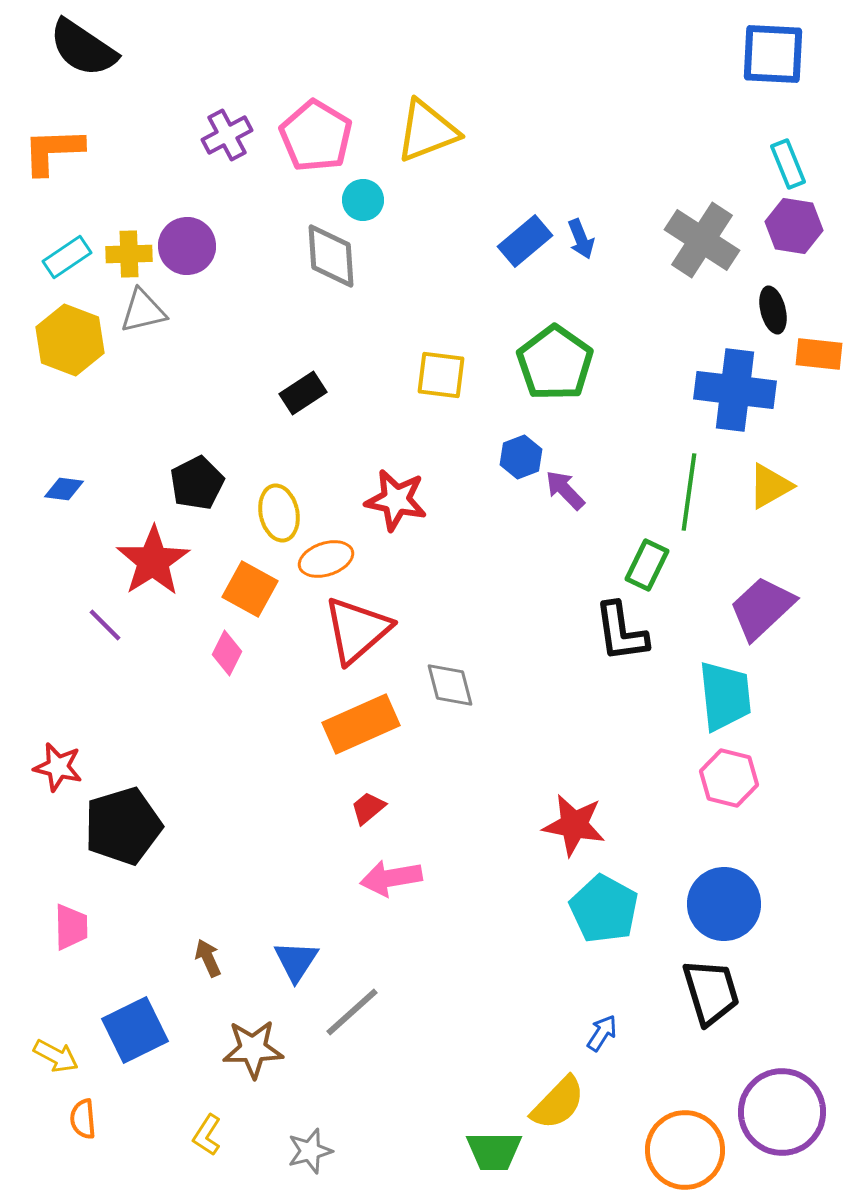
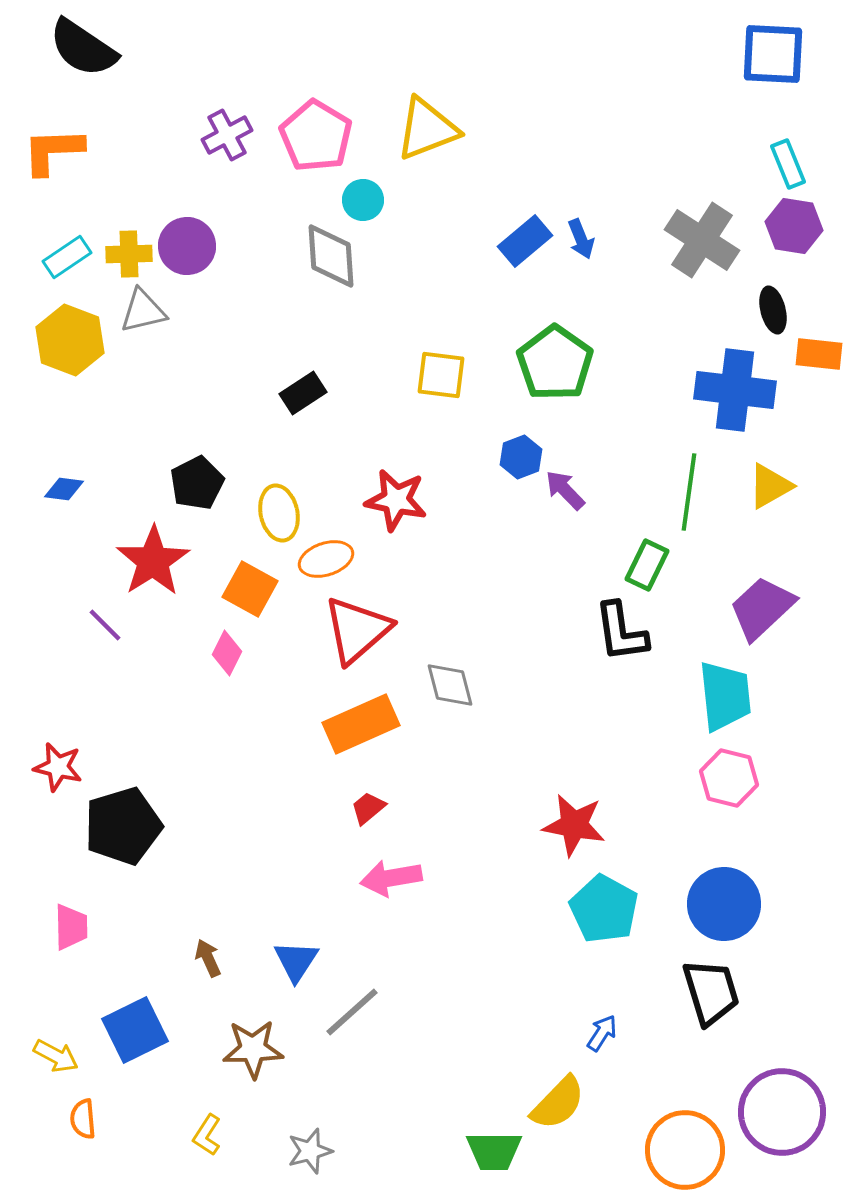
yellow triangle at (427, 131): moved 2 px up
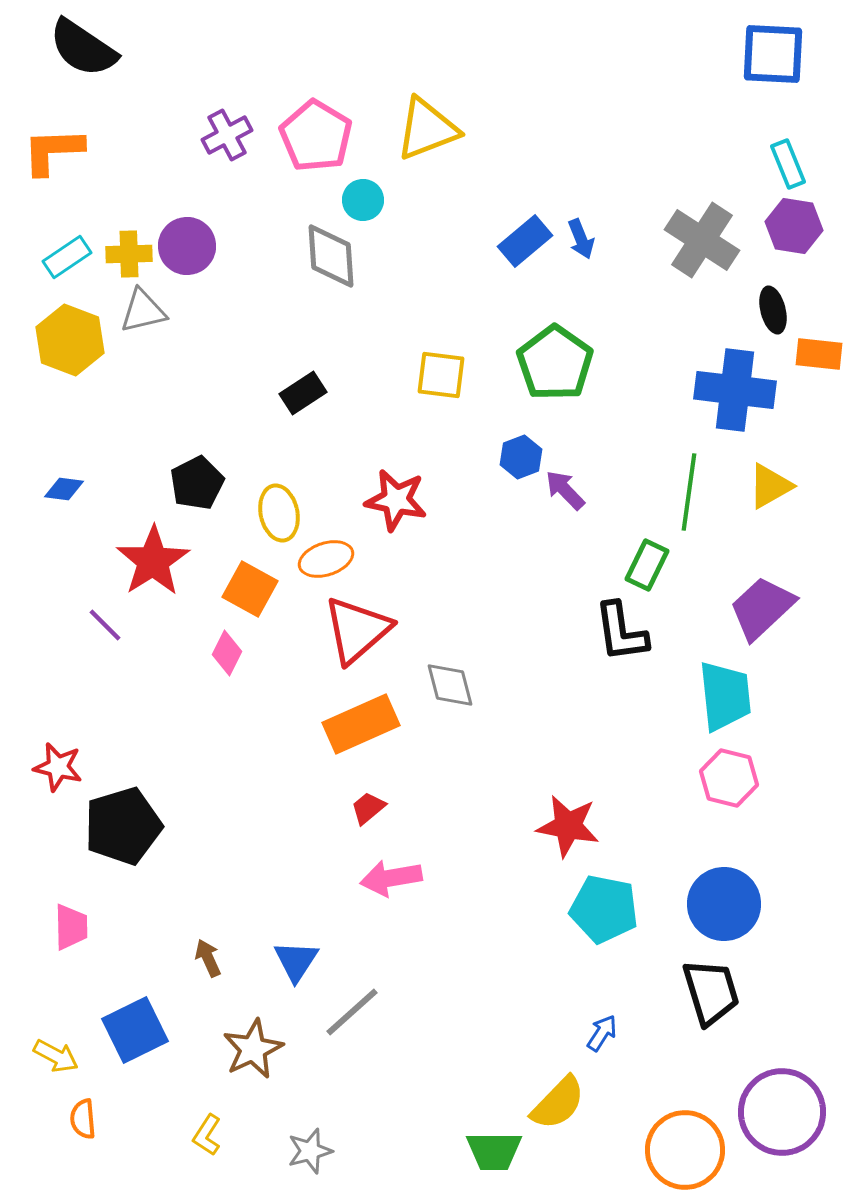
red star at (574, 825): moved 6 px left, 1 px down
cyan pentagon at (604, 909): rotated 18 degrees counterclockwise
brown star at (253, 1049): rotated 24 degrees counterclockwise
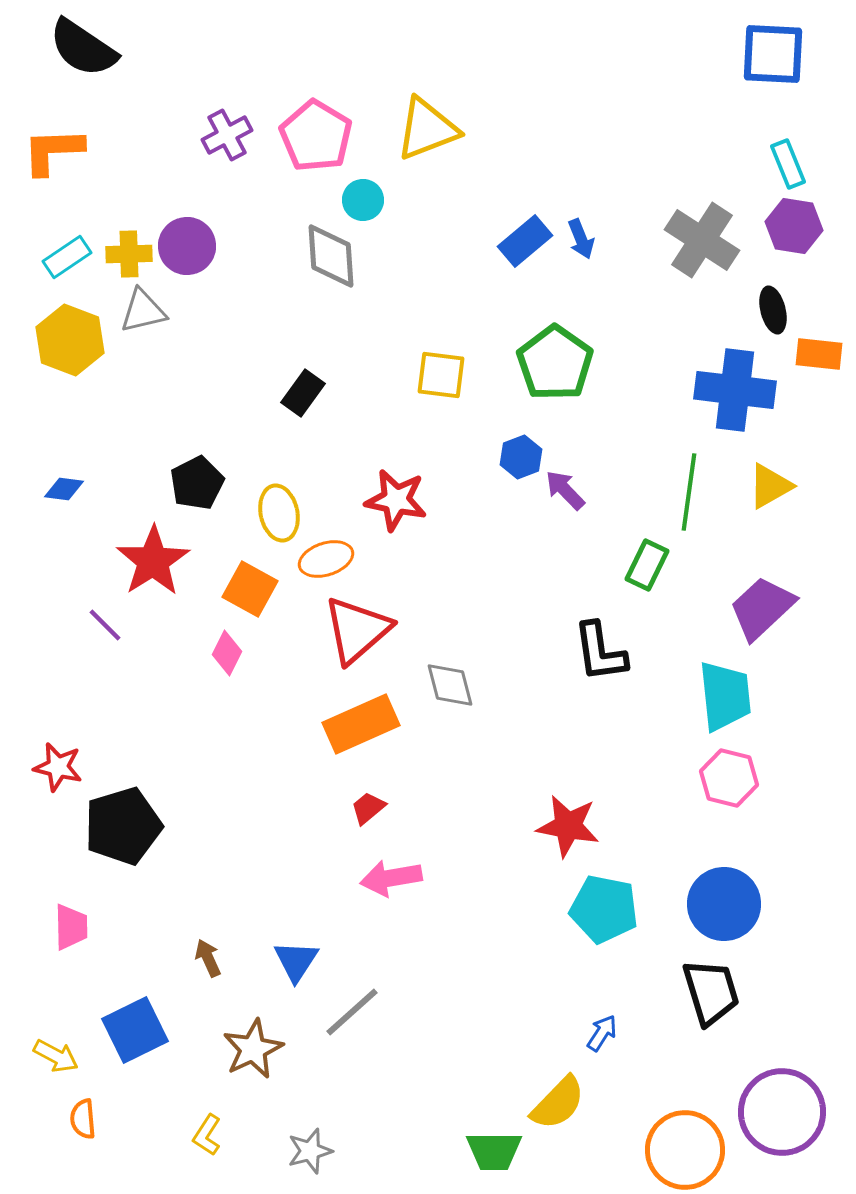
black rectangle at (303, 393): rotated 21 degrees counterclockwise
black L-shape at (621, 632): moved 21 px left, 20 px down
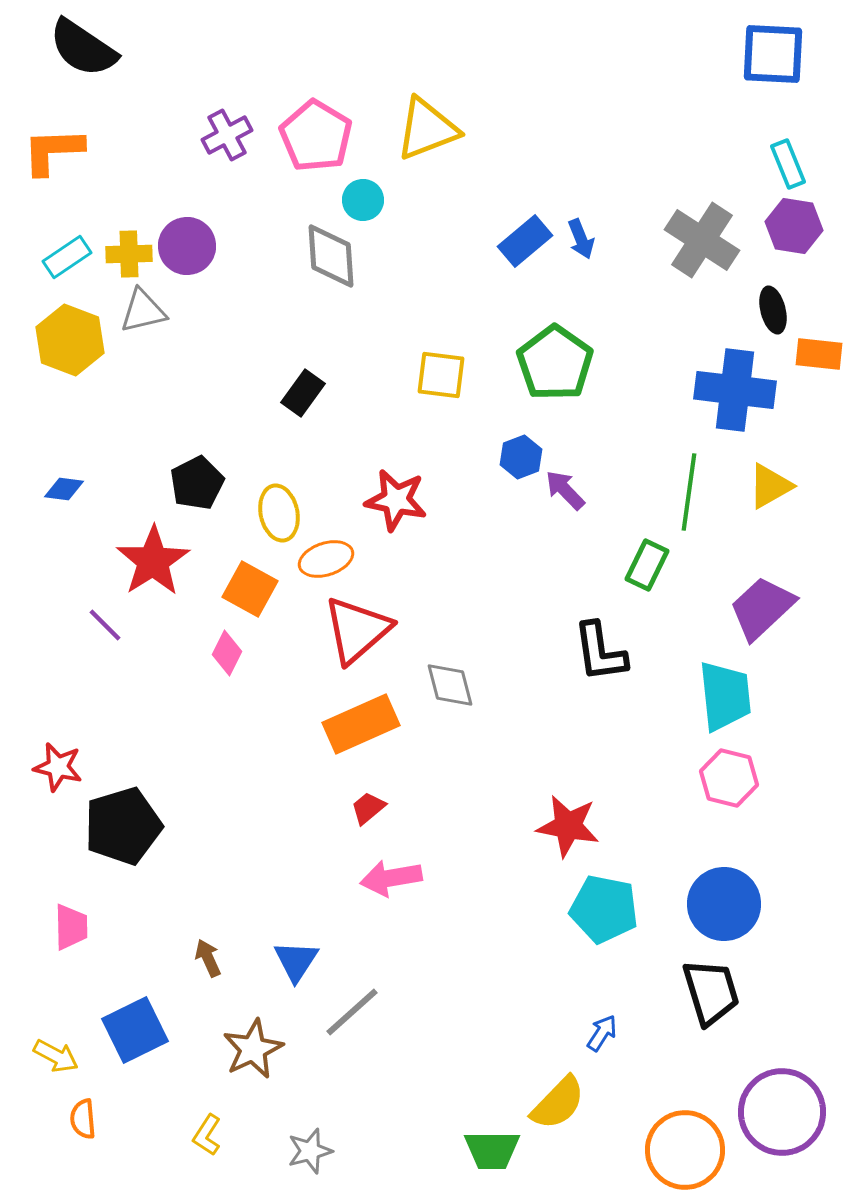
green trapezoid at (494, 1151): moved 2 px left, 1 px up
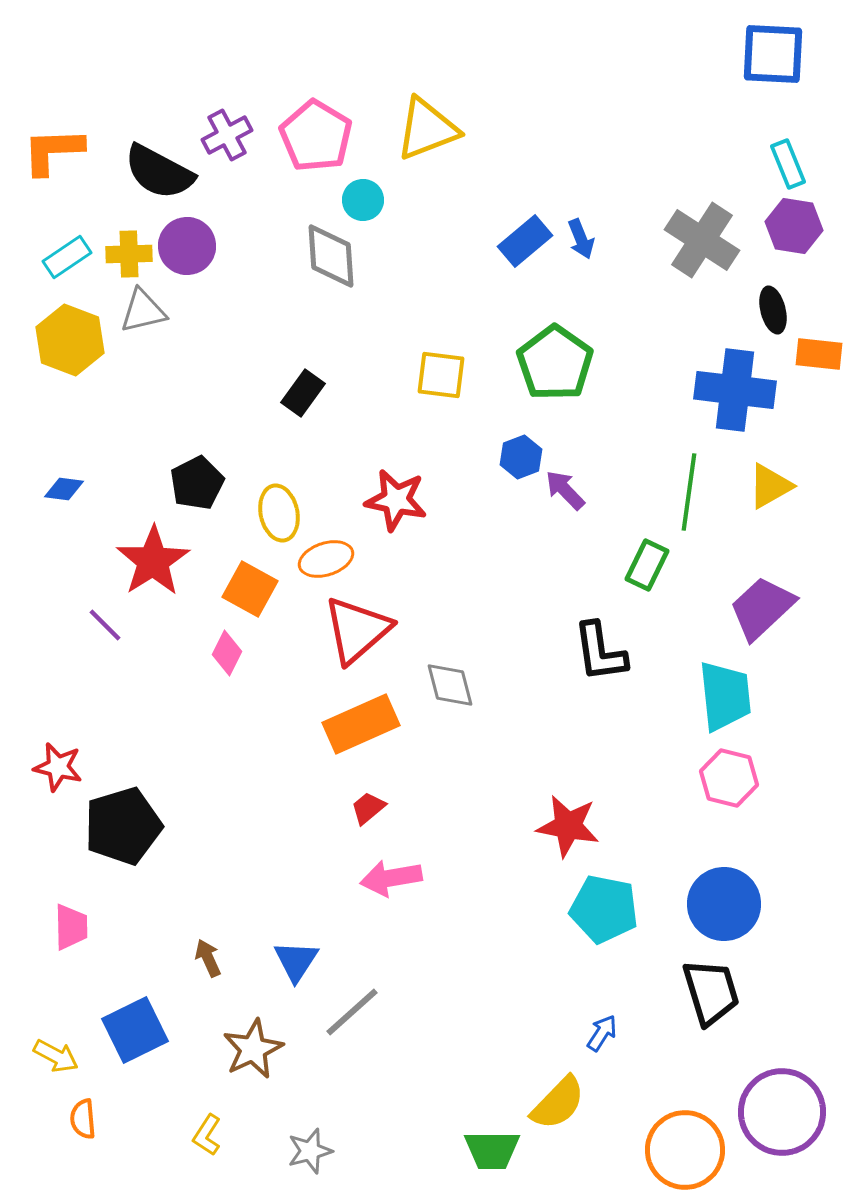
black semicircle at (83, 48): moved 76 px right, 124 px down; rotated 6 degrees counterclockwise
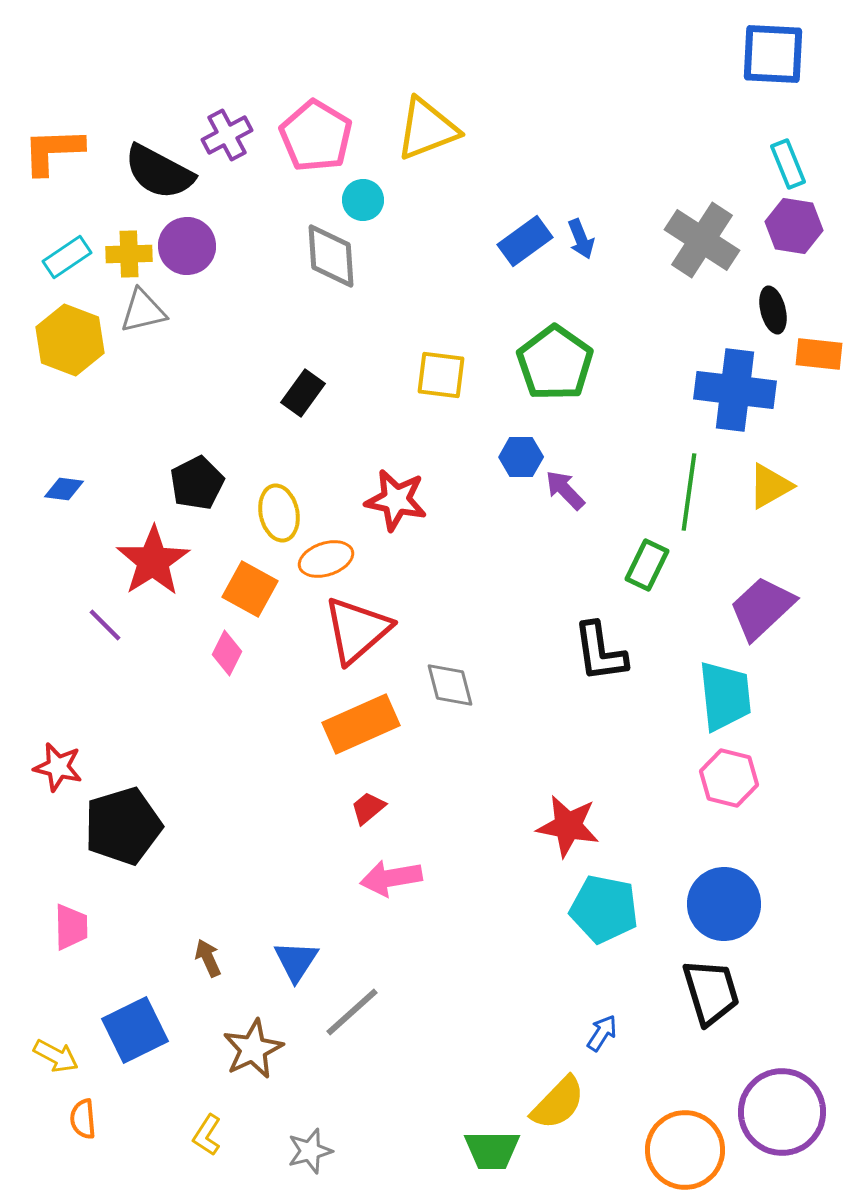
blue rectangle at (525, 241): rotated 4 degrees clockwise
blue hexagon at (521, 457): rotated 21 degrees clockwise
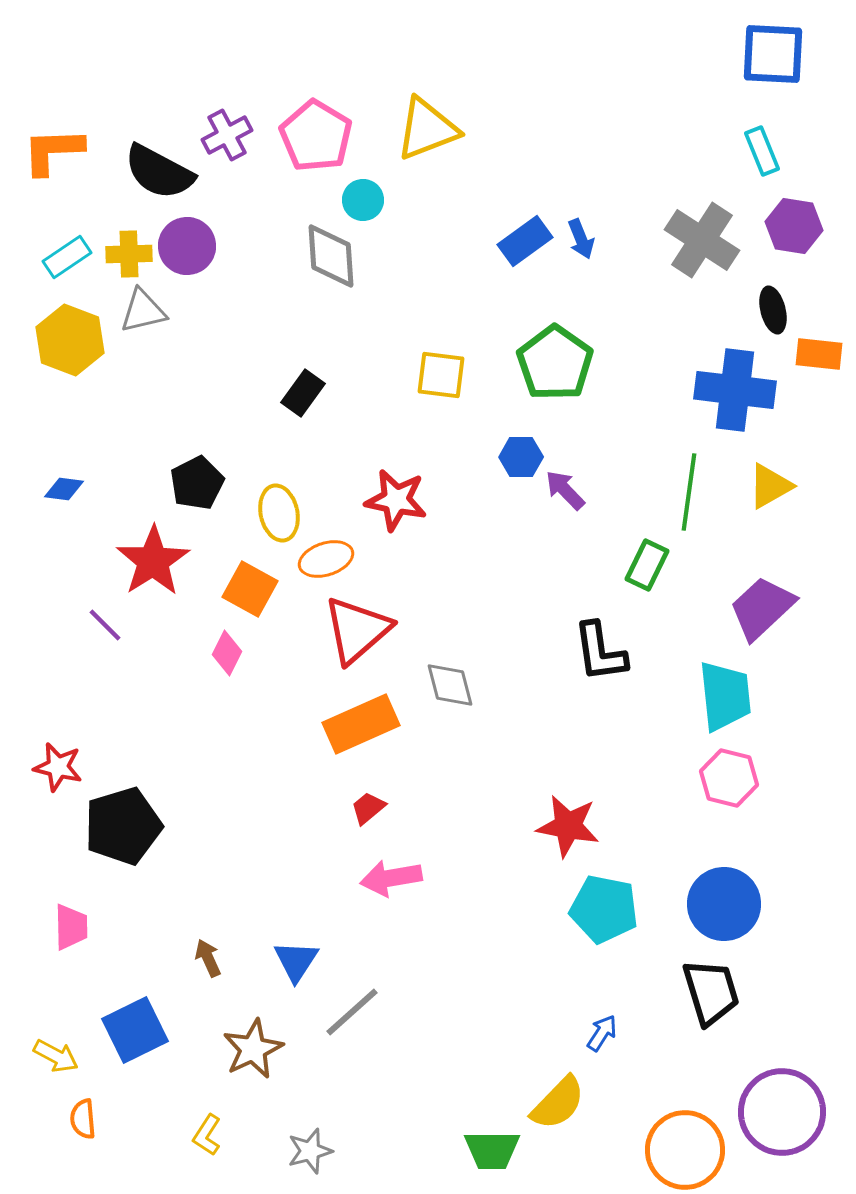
cyan rectangle at (788, 164): moved 26 px left, 13 px up
